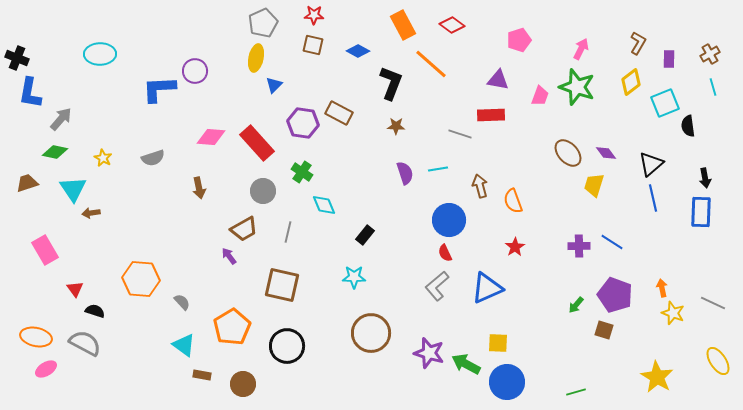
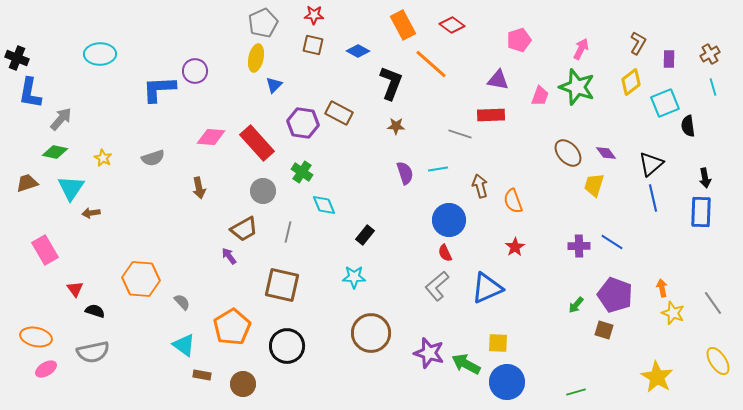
cyan triangle at (73, 189): moved 2 px left, 1 px up; rotated 8 degrees clockwise
gray line at (713, 303): rotated 30 degrees clockwise
gray semicircle at (85, 343): moved 8 px right, 9 px down; rotated 140 degrees clockwise
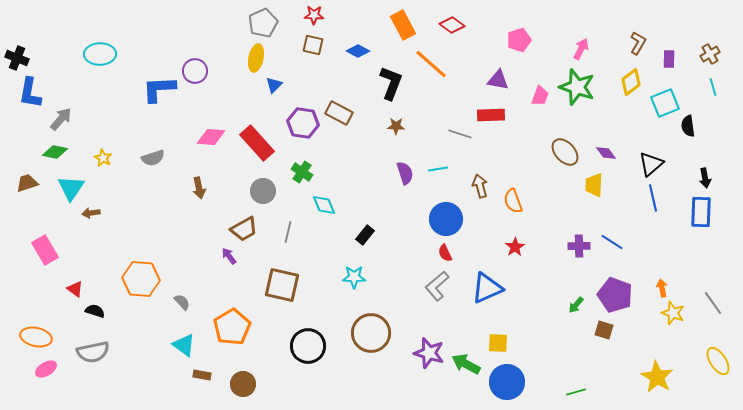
brown ellipse at (568, 153): moved 3 px left, 1 px up
yellow trapezoid at (594, 185): rotated 15 degrees counterclockwise
blue circle at (449, 220): moved 3 px left, 1 px up
red triangle at (75, 289): rotated 18 degrees counterclockwise
black circle at (287, 346): moved 21 px right
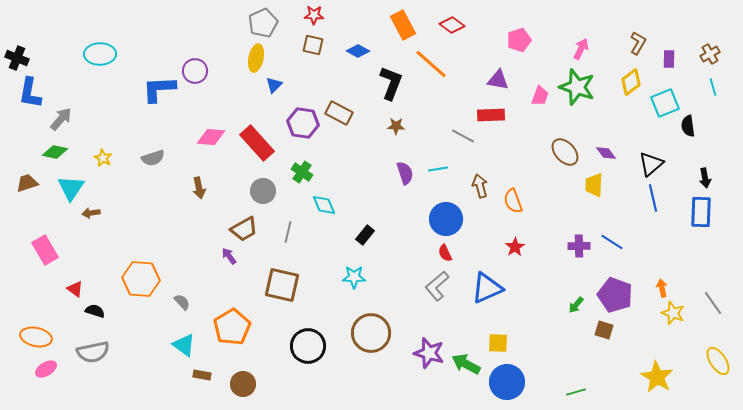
gray line at (460, 134): moved 3 px right, 2 px down; rotated 10 degrees clockwise
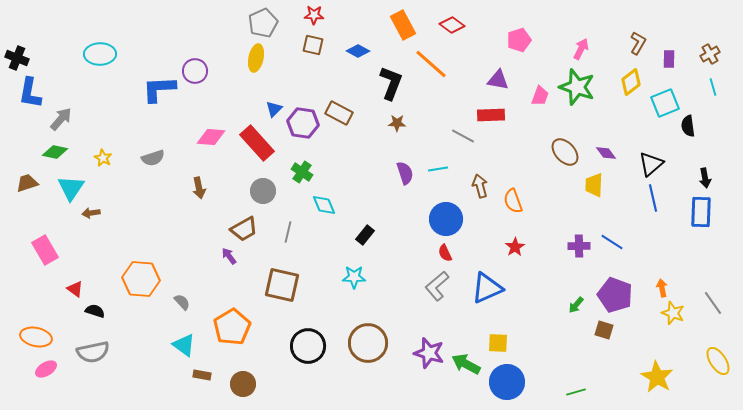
blue triangle at (274, 85): moved 24 px down
brown star at (396, 126): moved 1 px right, 3 px up
brown circle at (371, 333): moved 3 px left, 10 px down
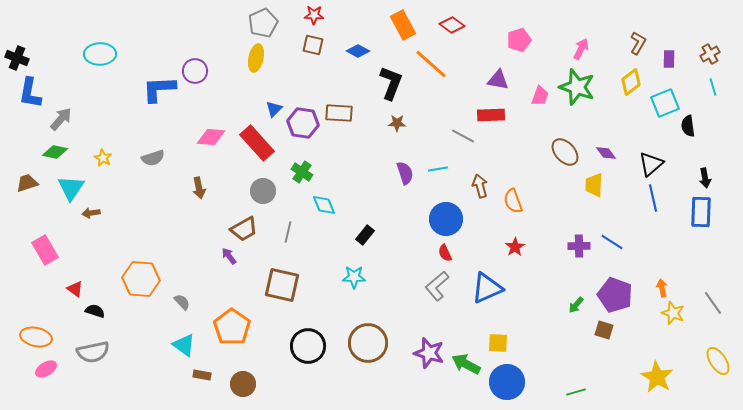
brown rectangle at (339, 113): rotated 24 degrees counterclockwise
orange pentagon at (232, 327): rotated 6 degrees counterclockwise
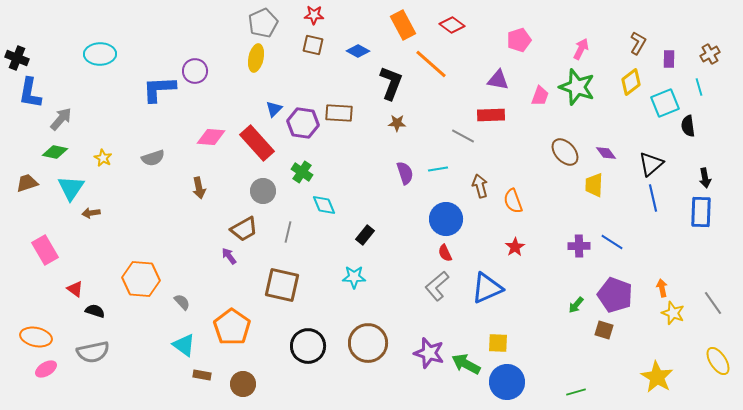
cyan line at (713, 87): moved 14 px left
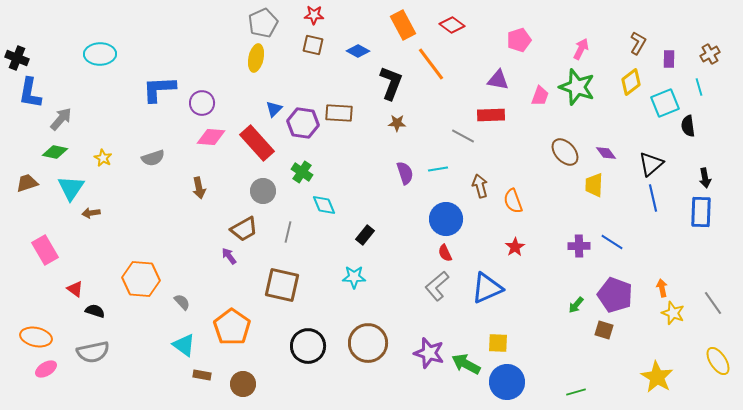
orange line at (431, 64): rotated 12 degrees clockwise
purple circle at (195, 71): moved 7 px right, 32 px down
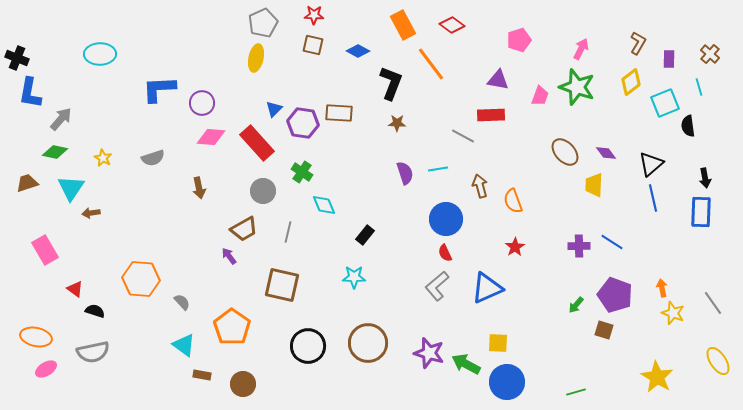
brown cross at (710, 54): rotated 18 degrees counterclockwise
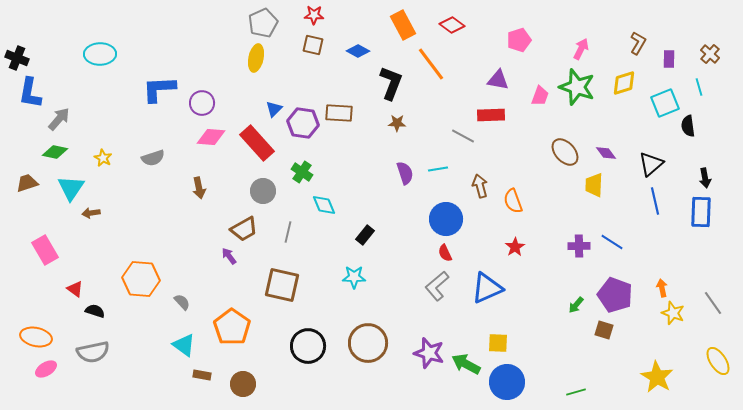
yellow diamond at (631, 82): moved 7 px left, 1 px down; rotated 20 degrees clockwise
gray arrow at (61, 119): moved 2 px left
blue line at (653, 198): moved 2 px right, 3 px down
